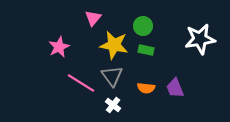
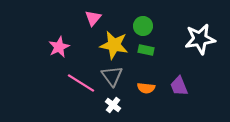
purple trapezoid: moved 4 px right, 2 px up
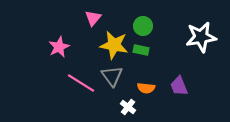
white star: moved 1 px right, 2 px up
green rectangle: moved 5 px left
white cross: moved 15 px right, 2 px down
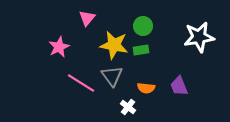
pink triangle: moved 6 px left
white star: moved 2 px left
green rectangle: rotated 21 degrees counterclockwise
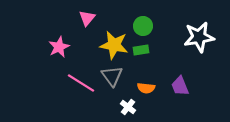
purple trapezoid: moved 1 px right
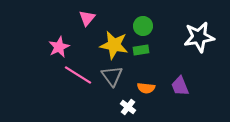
pink line: moved 3 px left, 8 px up
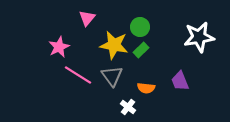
green circle: moved 3 px left, 1 px down
green rectangle: rotated 35 degrees counterclockwise
purple trapezoid: moved 5 px up
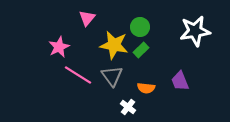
white star: moved 4 px left, 6 px up
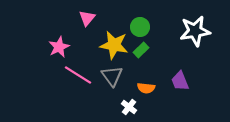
white cross: moved 1 px right
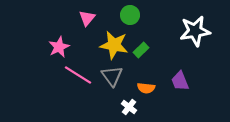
green circle: moved 10 px left, 12 px up
